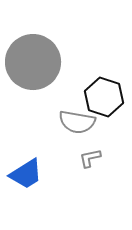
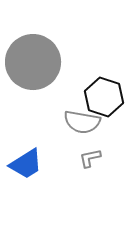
gray semicircle: moved 5 px right
blue trapezoid: moved 10 px up
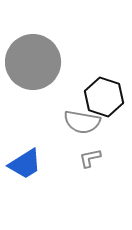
blue trapezoid: moved 1 px left
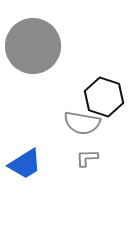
gray circle: moved 16 px up
gray semicircle: moved 1 px down
gray L-shape: moved 3 px left; rotated 10 degrees clockwise
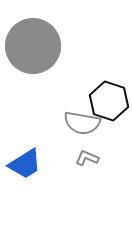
black hexagon: moved 5 px right, 4 px down
gray L-shape: rotated 25 degrees clockwise
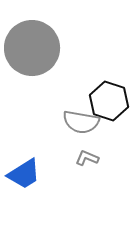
gray circle: moved 1 px left, 2 px down
gray semicircle: moved 1 px left, 1 px up
blue trapezoid: moved 1 px left, 10 px down
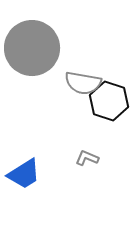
gray semicircle: moved 2 px right, 39 px up
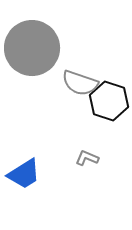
gray semicircle: moved 3 px left; rotated 9 degrees clockwise
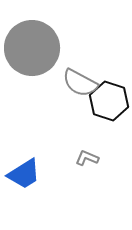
gray semicircle: rotated 9 degrees clockwise
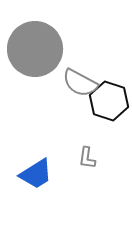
gray circle: moved 3 px right, 1 px down
gray L-shape: rotated 105 degrees counterclockwise
blue trapezoid: moved 12 px right
